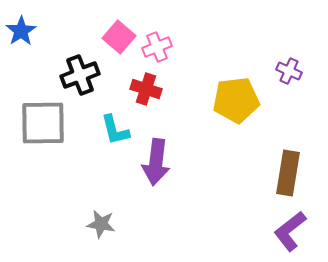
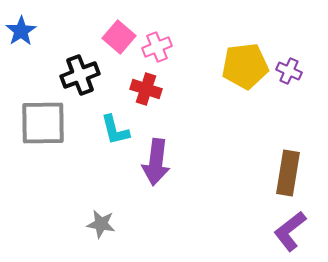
yellow pentagon: moved 9 px right, 34 px up
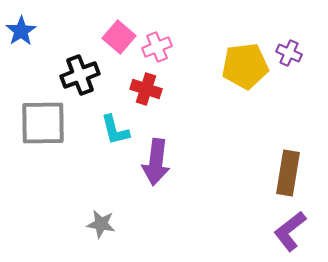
purple cross: moved 18 px up
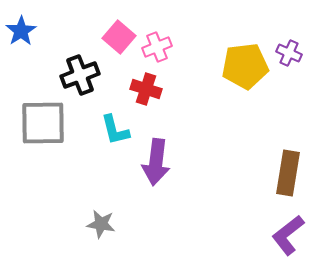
purple L-shape: moved 2 px left, 4 px down
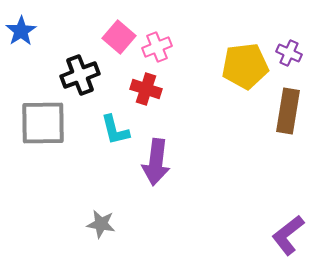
brown rectangle: moved 62 px up
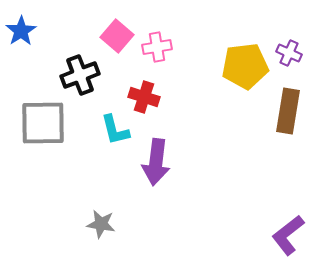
pink square: moved 2 px left, 1 px up
pink cross: rotated 12 degrees clockwise
red cross: moved 2 px left, 8 px down
